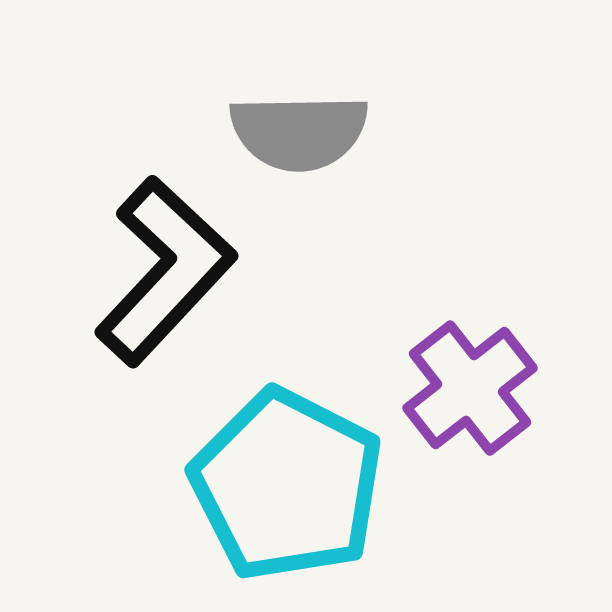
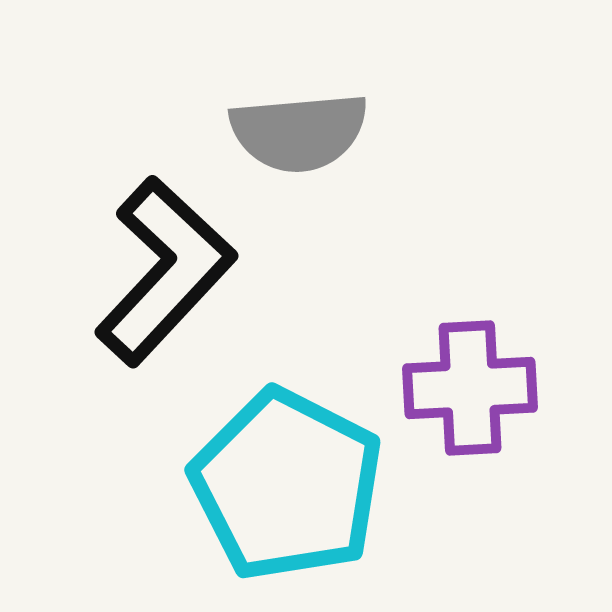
gray semicircle: rotated 4 degrees counterclockwise
purple cross: rotated 35 degrees clockwise
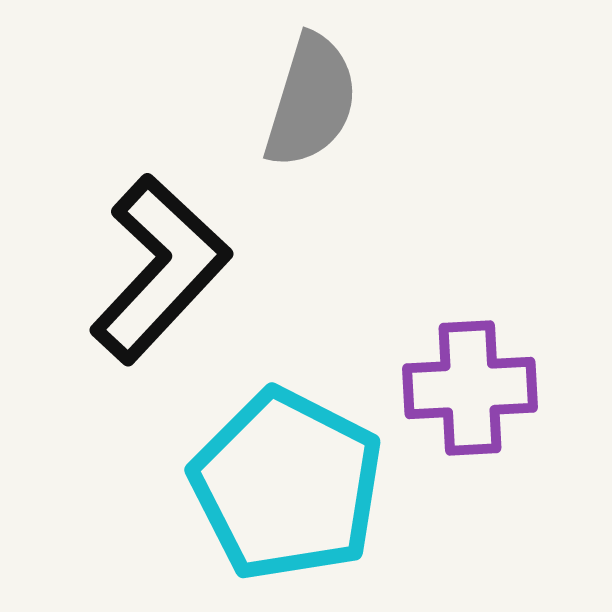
gray semicircle: moved 12 px right, 31 px up; rotated 68 degrees counterclockwise
black L-shape: moved 5 px left, 2 px up
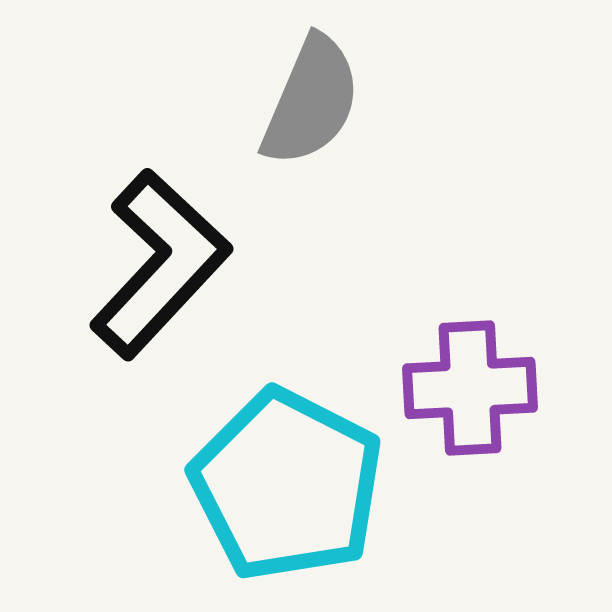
gray semicircle: rotated 6 degrees clockwise
black L-shape: moved 5 px up
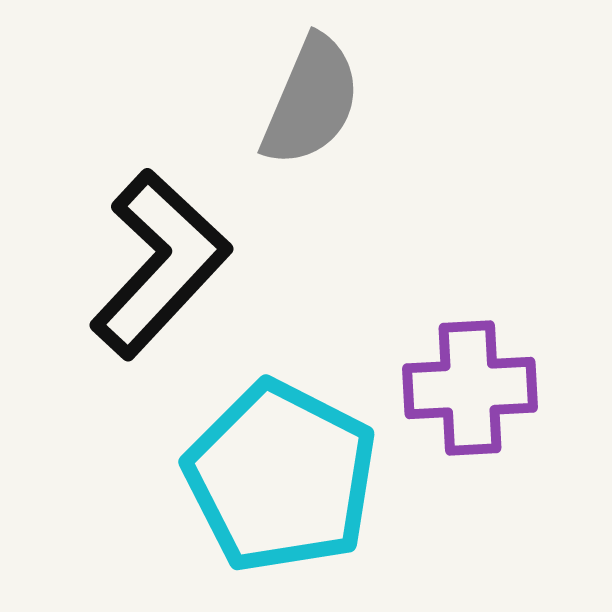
cyan pentagon: moved 6 px left, 8 px up
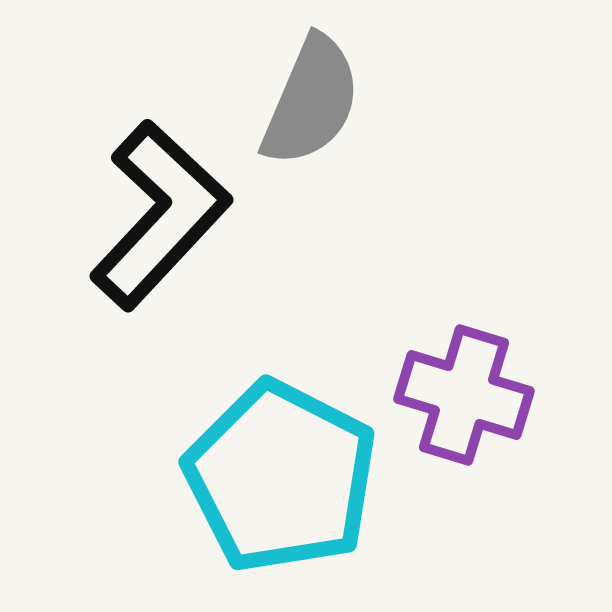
black L-shape: moved 49 px up
purple cross: moved 6 px left, 7 px down; rotated 20 degrees clockwise
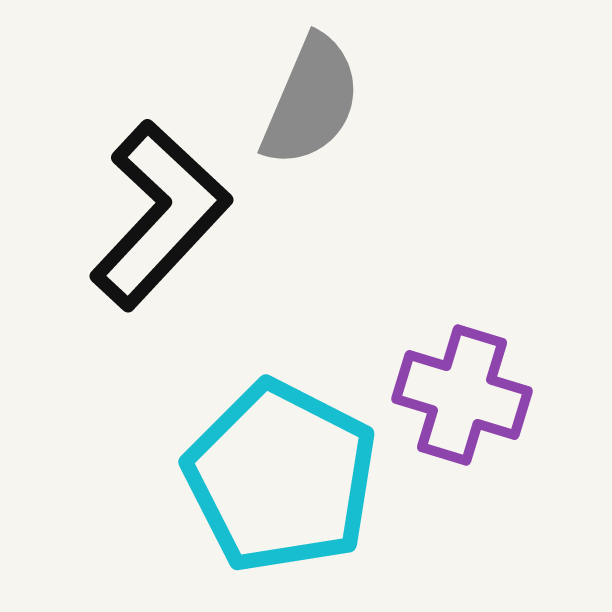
purple cross: moved 2 px left
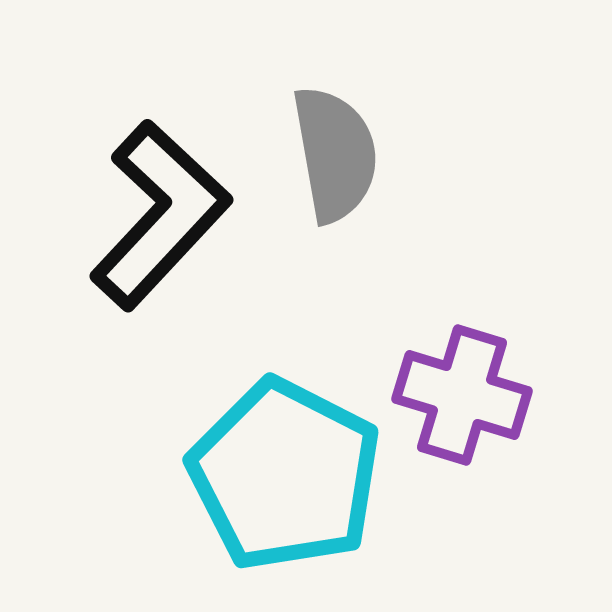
gray semicircle: moved 24 px right, 53 px down; rotated 33 degrees counterclockwise
cyan pentagon: moved 4 px right, 2 px up
